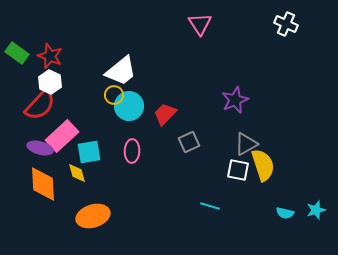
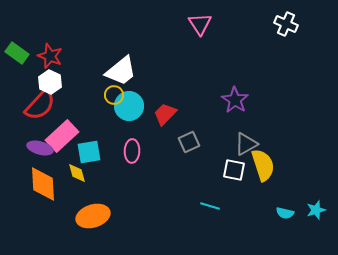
purple star: rotated 16 degrees counterclockwise
white square: moved 4 px left
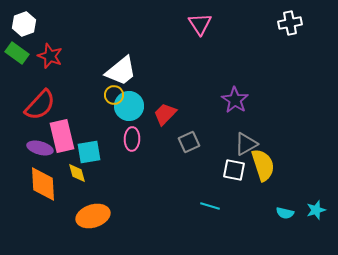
white cross: moved 4 px right, 1 px up; rotated 35 degrees counterclockwise
white hexagon: moved 26 px left, 58 px up; rotated 15 degrees clockwise
pink rectangle: rotated 60 degrees counterclockwise
pink ellipse: moved 12 px up
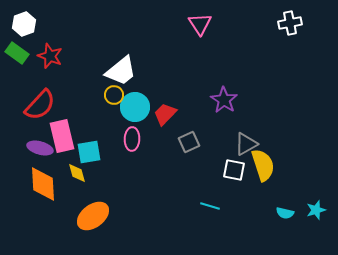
purple star: moved 11 px left
cyan circle: moved 6 px right, 1 px down
orange ellipse: rotated 20 degrees counterclockwise
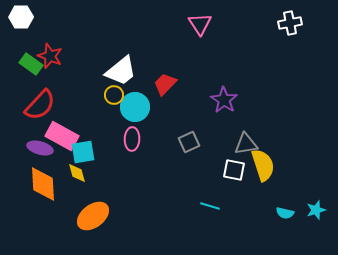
white hexagon: moved 3 px left, 7 px up; rotated 20 degrees clockwise
green rectangle: moved 14 px right, 11 px down
red trapezoid: moved 30 px up
pink rectangle: rotated 48 degrees counterclockwise
gray triangle: rotated 20 degrees clockwise
cyan square: moved 6 px left
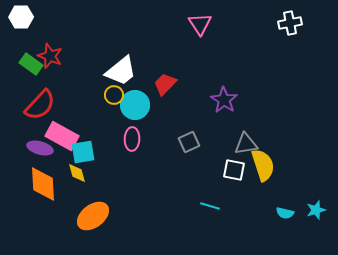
cyan circle: moved 2 px up
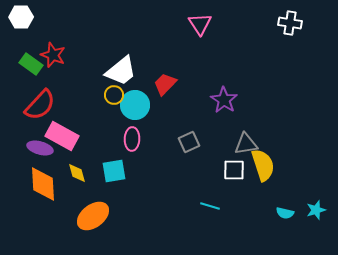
white cross: rotated 20 degrees clockwise
red star: moved 3 px right, 1 px up
cyan square: moved 31 px right, 19 px down
white square: rotated 10 degrees counterclockwise
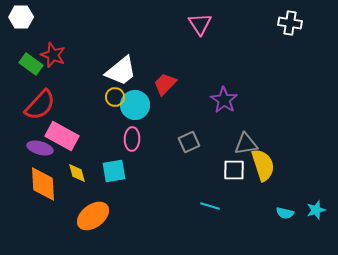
yellow circle: moved 1 px right, 2 px down
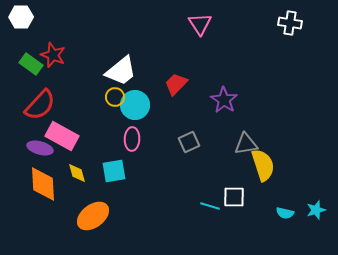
red trapezoid: moved 11 px right
white square: moved 27 px down
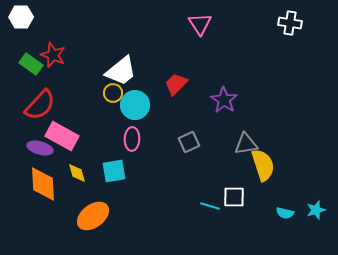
yellow circle: moved 2 px left, 4 px up
